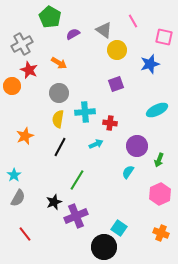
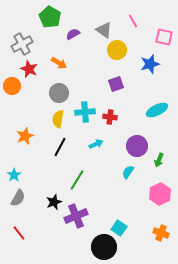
red star: moved 1 px up
red cross: moved 6 px up
red line: moved 6 px left, 1 px up
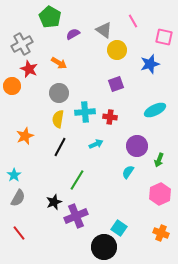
cyan ellipse: moved 2 px left
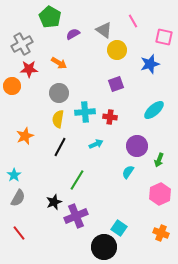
red star: rotated 24 degrees counterclockwise
cyan ellipse: moved 1 px left; rotated 15 degrees counterclockwise
